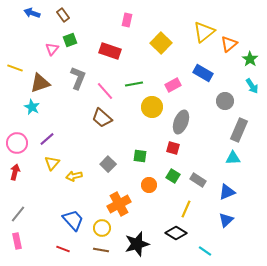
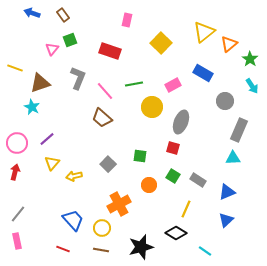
black star at (137, 244): moved 4 px right, 3 px down
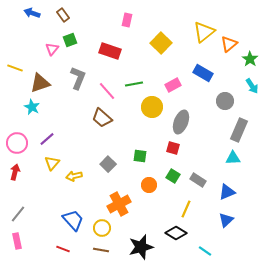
pink line at (105, 91): moved 2 px right
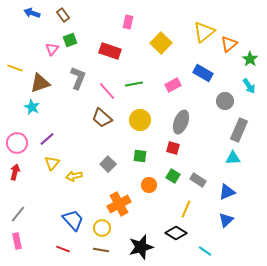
pink rectangle at (127, 20): moved 1 px right, 2 px down
cyan arrow at (252, 86): moved 3 px left
yellow circle at (152, 107): moved 12 px left, 13 px down
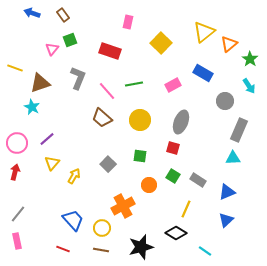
yellow arrow at (74, 176): rotated 133 degrees clockwise
orange cross at (119, 204): moved 4 px right, 2 px down
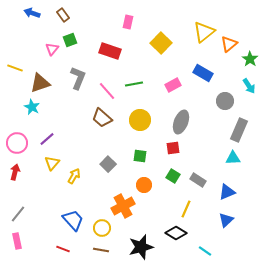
red square at (173, 148): rotated 24 degrees counterclockwise
orange circle at (149, 185): moved 5 px left
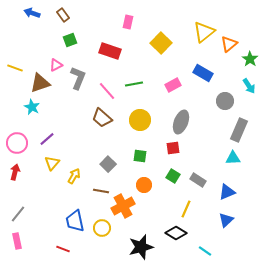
pink triangle at (52, 49): moved 4 px right, 16 px down; rotated 24 degrees clockwise
blue trapezoid at (73, 220): moved 2 px right, 1 px down; rotated 150 degrees counterclockwise
brown line at (101, 250): moved 59 px up
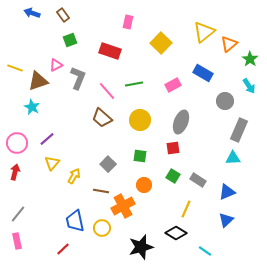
brown triangle at (40, 83): moved 2 px left, 2 px up
red line at (63, 249): rotated 64 degrees counterclockwise
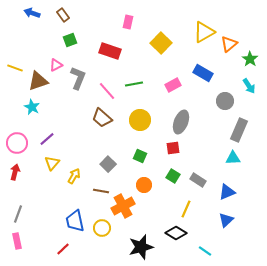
yellow triangle at (204, 32): rotated 10 degrees clockwise
green square at (140, 156): rotated 16 degrees clockwise
gray line at (18, 214): rotated 18 degrees counterclockwise
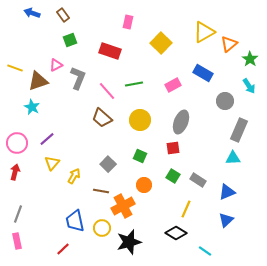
black star at (141, 247): moved 12 px left, 5 px up
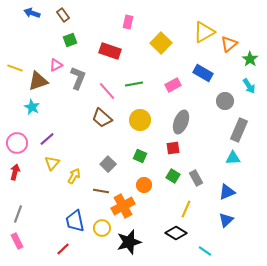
gray rectangle at (198, 180): moved 2 px left, 2 px up; rotated 28 degrees clockwise
pink rectangle at (17, 241): rotated 14 degrees counterclockwise
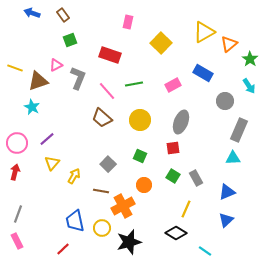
red rectangle at (110, 51): moved 4 px down
